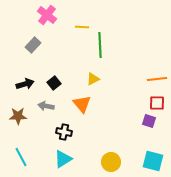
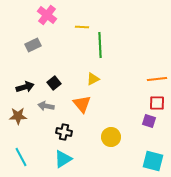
gray rectangle: rotated 21 degrees clockwise
black arrow: moved 3 px down
yellow circle: moved 25 px up
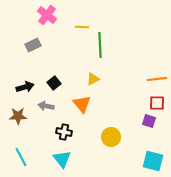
cyan triangle: moved 1 px left; rotated 36 degrees counterclockwise
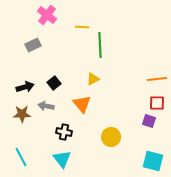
brown star: moved 4 px right, 2 px up
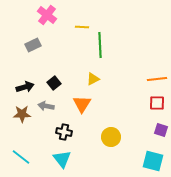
orange triangle: rotated 12 degrees clockwise
purple square: moved 12 px right, 9 px down
cyan line: rotated 24 degrees counterclockwise
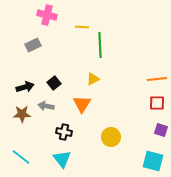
pink cross: rotated 24 degrees counterclockwise
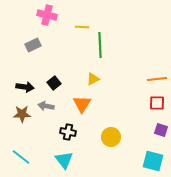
black arrow: rotated 24 degrees clockwise
black cross: moved 4 px right
cyan triangle: moved 2 px right, 1 px down
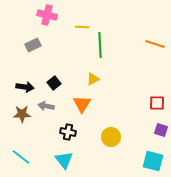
orange line: moved 2 px left, 35 px up; rotated 24 degrees clockwise
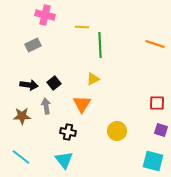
pink cross: moved 2 px left
black arrow: moved 4 px right, 2 px up
gray arrow: rotated 70 degrees clockwise
brown star: moved 2 px down
yellow circle: moved 6 px right, 6 px up
